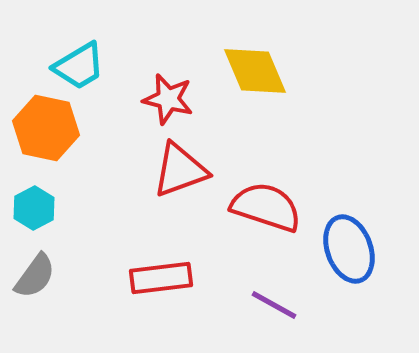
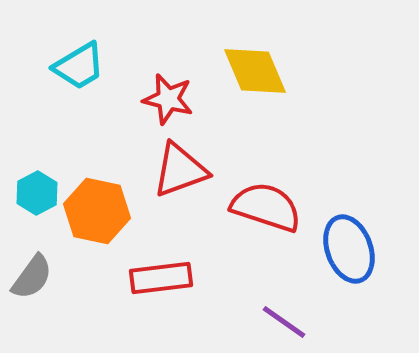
orange hexagon: moved 51 px right, 83 px down
cyan hexagon: moved 3 px right, 15 px up
gray semicircle: moved 3 px left, 1 px down
purple line: moved 10 px right, 17 px down; rotated 6 degrees clockwise
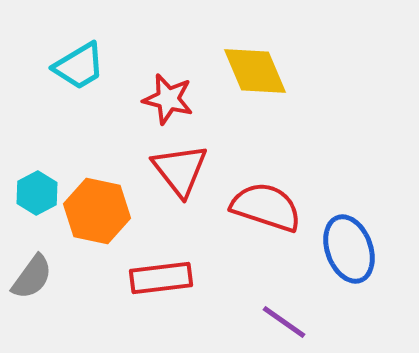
red triangle: rotated 48 degrees counterclockwise
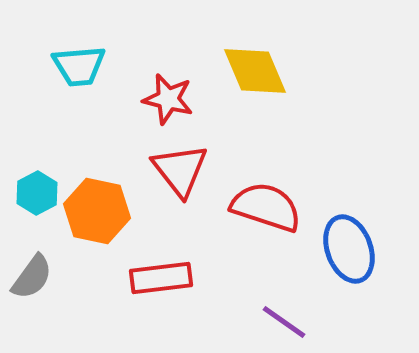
cyan trapezoid: rotated 26 degrees clockwise
